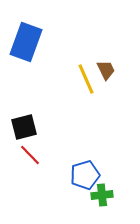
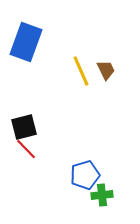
yellow line: moved 5 px left, 8 px up
red line: moved 4 px left, 6 px up
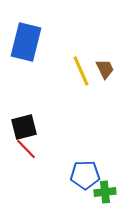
blue rectangle: rotated 6 degrees counterclockwise
brown trapezoid: moved 1 px left, 1 px up
blue pentagon: rotated 16 degrees clockwise
green cross: moved 3 px right, 3 px up
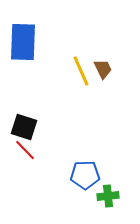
blue rectangle: moved 3 px left; rotated 12 degrees counterclockwise
brown trapezoid: moved 2 px left
black square: rotated 32 degrees clockwise
red line: moved 1 px left, 1 px down
green cross: moved 3 px right, 4 px down
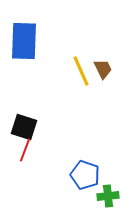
blue rectangle: moved 1 px right, 1 px up
red line: rotated 65 degrees clockwise
blue pentagon: rotated 20 degrees clockwise
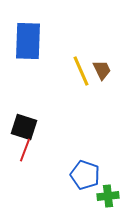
blue rectangle: moved 4 px right
brown trapezoid: moved 1 px left, 1 px down
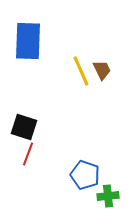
red line: moved 3 px right, 4 px down
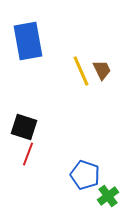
blue rectangle: rotated 12 degrees counterclockwise
green cross: rotated 30 degrees counterclockwise
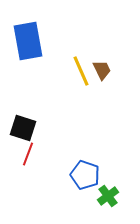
black square: moved 1 px left, 1 px down
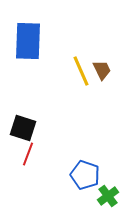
blue rectangle: rotated 12 degrees clockwise
